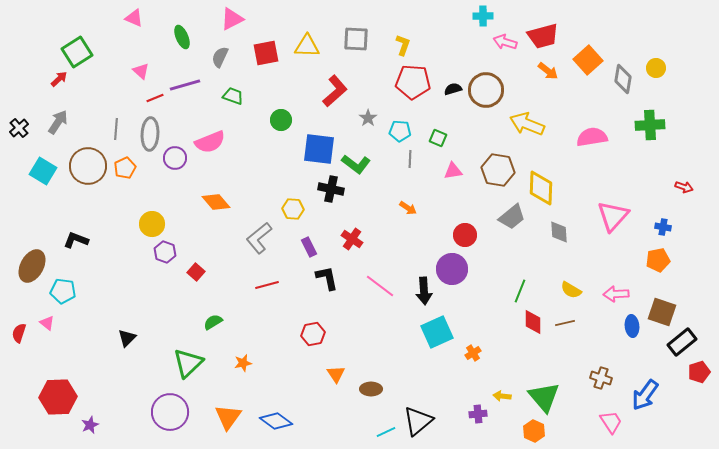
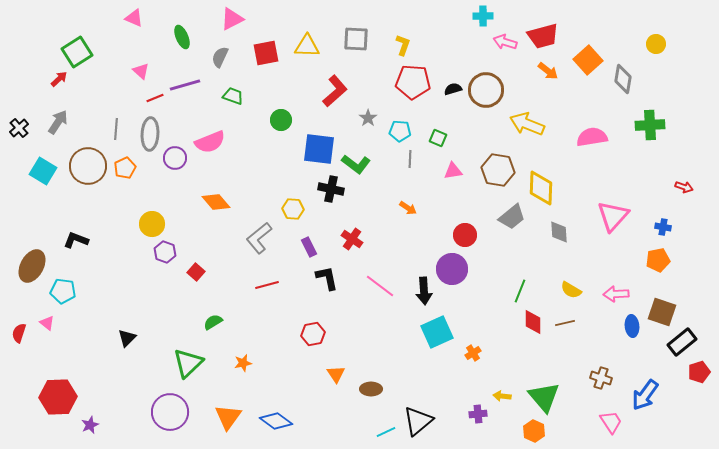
yellow circle at (656, 68): moved 24 px up
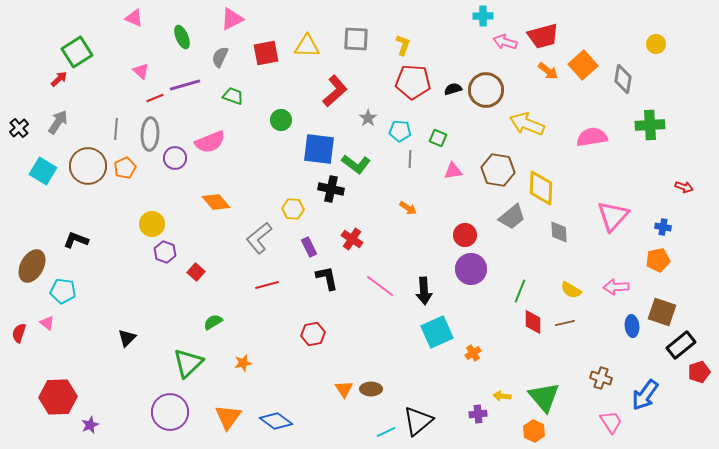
orange square at (588, 60): moved 5 px left, 5 px down
purple circle at (452, 269): moved 19 px right
pink arrow at (616, 294): moved 7 px up
black rectangle at (682, 342): moved 1 px left, 3 px down
orange triangle at (336, 374): moved 8 px right, 15 px down
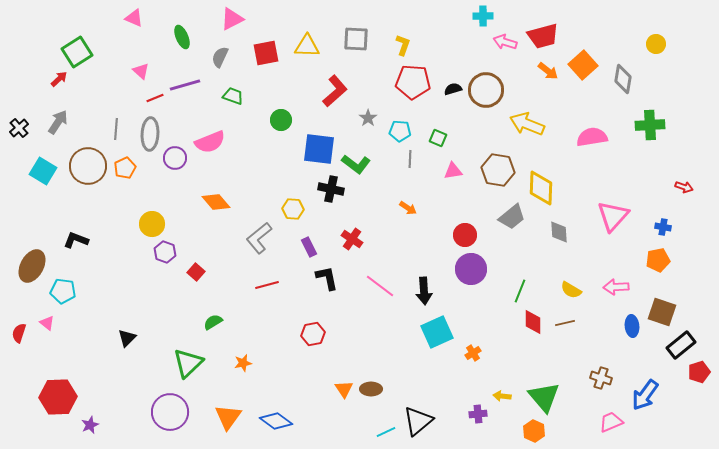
pink trapezoid at (611, 422): rotated 80 degrees counterclockwise
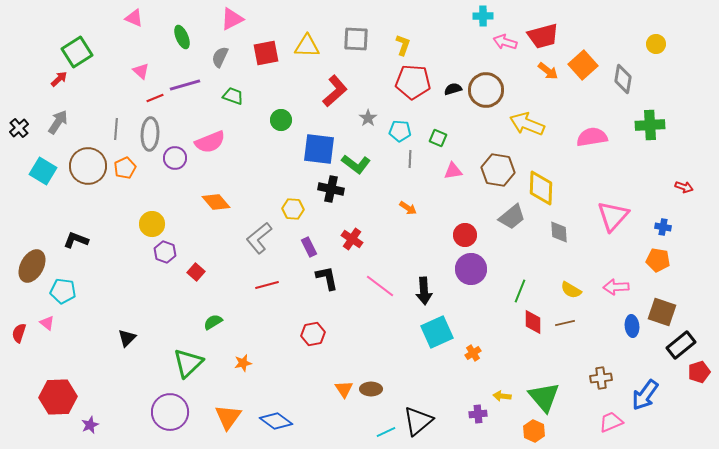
orange pentagon at (658, 260): rotated 20 degrees clockwise
brown cross at (601, 378): rotated 25 degrees counterclockwise
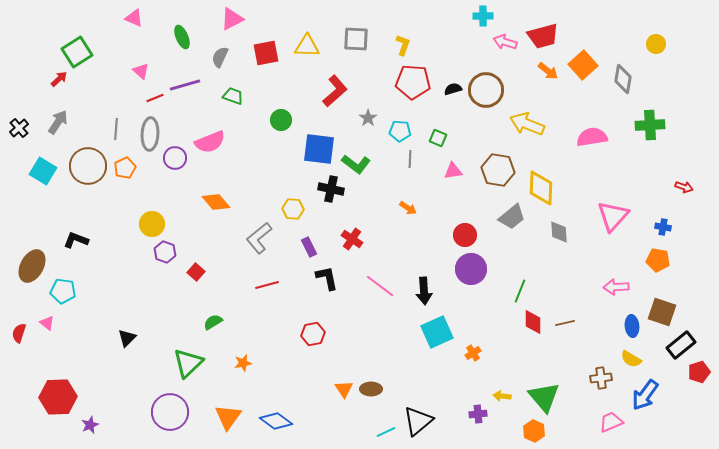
yellow semicircle at (571, 290): moved 60 px right, 69 px down
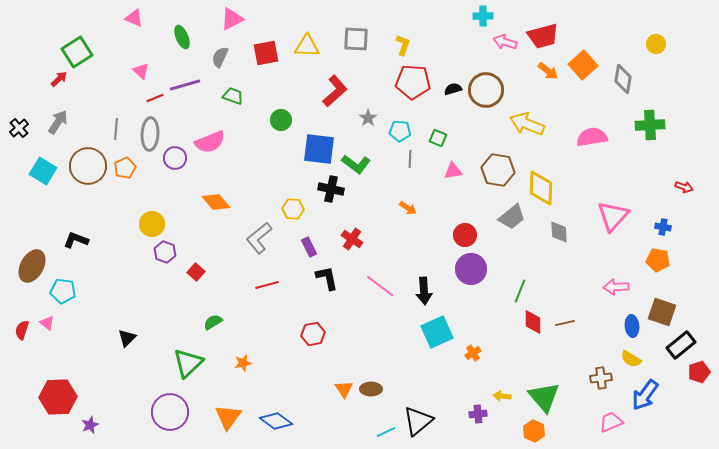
red semicircle at (19, 333): moved 3 px right, 3 px up
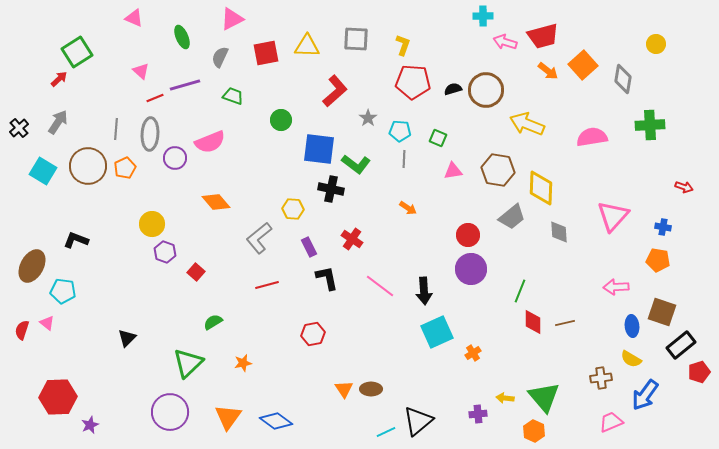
gray line at (410, 159): moved 6 px left
red circle at (465, 235): moved 3 px right
yellow arrow at (502, 396): moved 3 px right, 2 px down
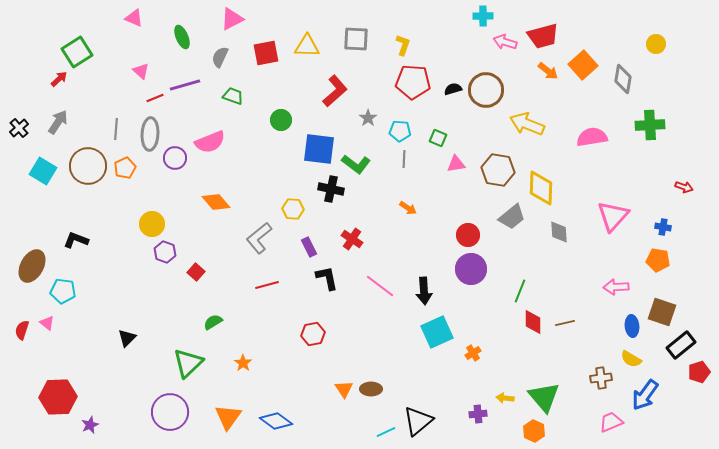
pink triangle at (453, 171): moved 3 px right, 7 px up
orange star at (243, 363): rotated 24 degrees counterclockwise
